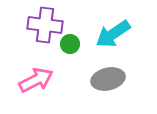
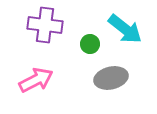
cyan arrow: moved 12 px right, 5 px up; rotated 108 degrees counterclockwise
green circle: moved 20 px right
gray ellipse: moved 3 px right, 1 px up
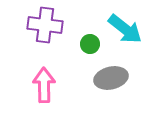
pink arrow: moved 8 px right, 5 px down; rotated 64 degrees counterclockwise
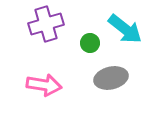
purple cross: moved 1 px right, 1 px up; rotated 24 degrees counterclockwise
green circle: moved 1 px up
pink arrow: rotated 100 degrees clockwise
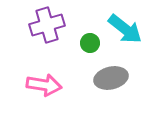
purple cross: moved 1 px right, 1 px down
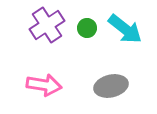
purple cross: rotated 16 degrees counterclockwise
green circle: moved 3 px left, 15 px up
gray ellipse: moved 8 px down
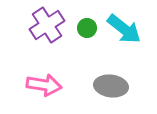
cyan arrow: moved 1 px left
gray ellipse: rotated 20 degrees clockwise
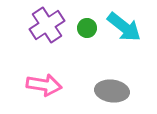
cyan arrow: moved 2 px up
gray ellipse: moved 1 px right, 5 px down
